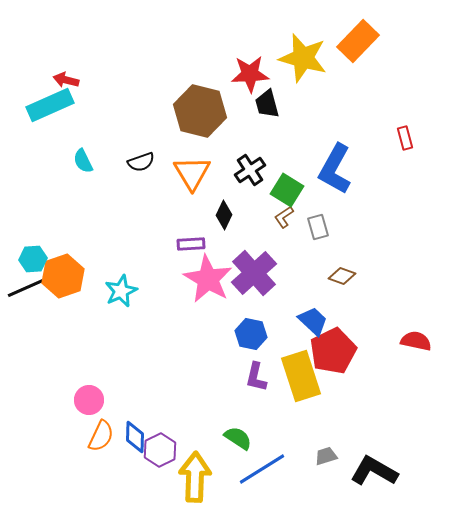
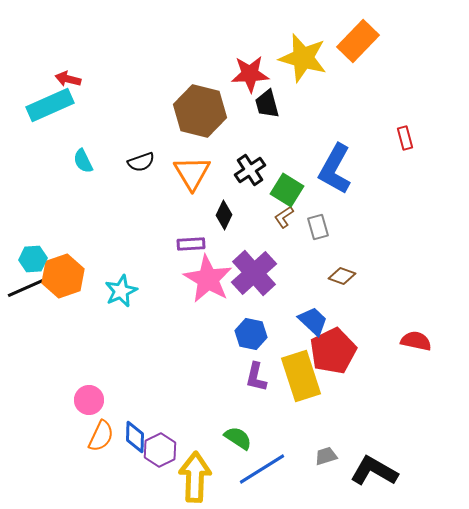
red arrow: moved 2 px right, 1 px up
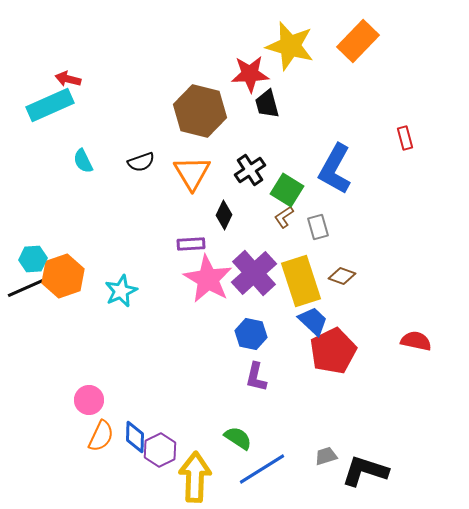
yellow star: moved 13 px left, 12 px up
yellow rectangle: moved 95 px up
black L-shape: moved 9 px left; rotated 12 degrees counterclockwise
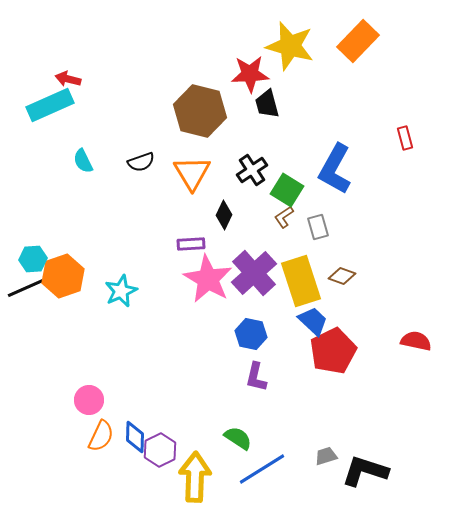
black cross: moved 2 px right
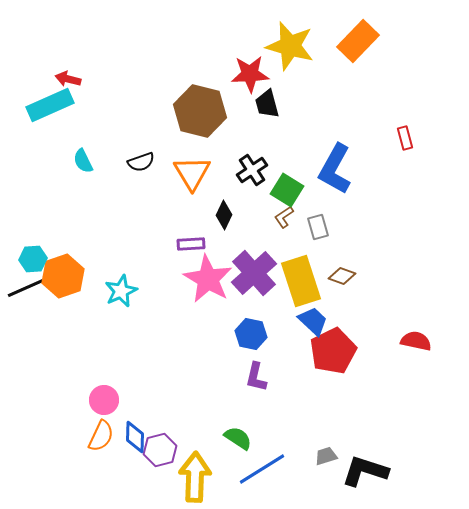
pink circle: moved 15 px right
purple hexagon: rotated 12 degrees clockwise
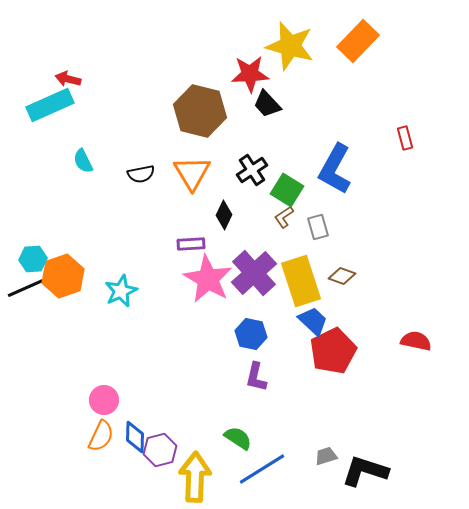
black trapezoid: rotated 28 degrees counterclockwise
black semicircle: moved 12 px down; rotated 8 degrees clockwise
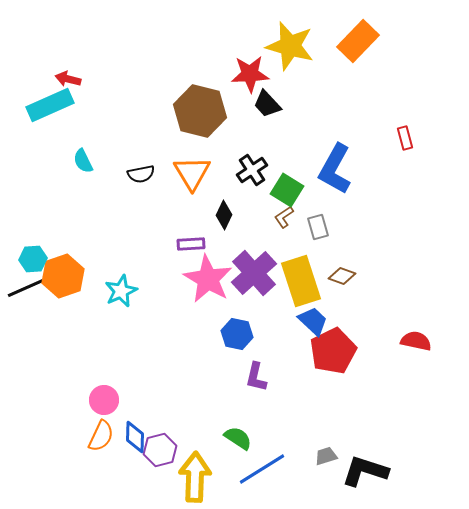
blue hexagon: moved 14 px left
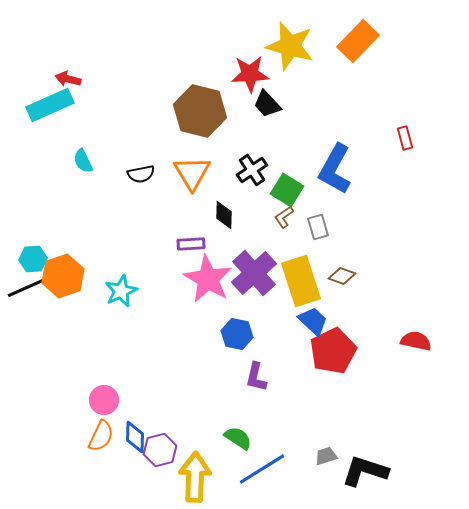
black diamond: rotated 24 degrees counterclockwise
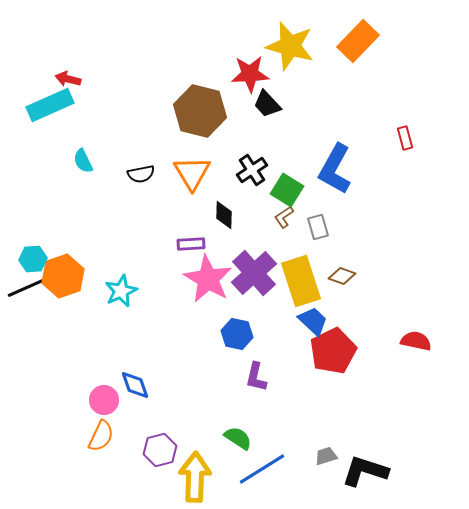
blue diamond: moved 52 px up; rotated 20 degrees counterclockwise
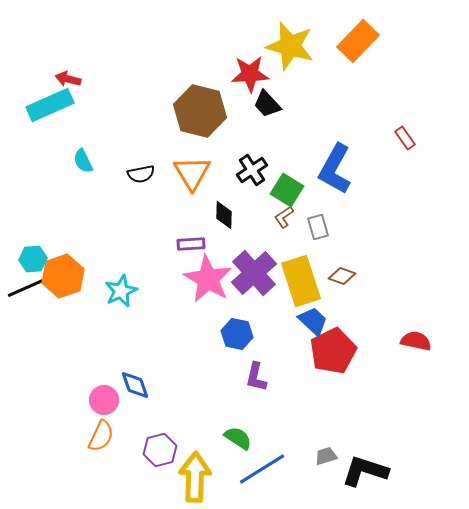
red rectangle: rotated 20 degrees counterclockwise
